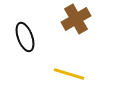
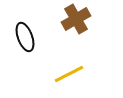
yellow line: rotated 44 degrees counterclockwise
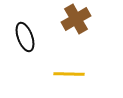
yellow line: rotated 28 degrees clockwise
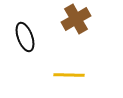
yellow line: moved 1 px down
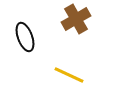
yellow line: rotated 24 degrees clockwise
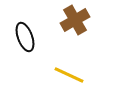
brown cross: moved 1 px left, 1 px down
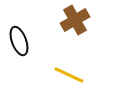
black ellipse: moved 6 px left, 4 px down
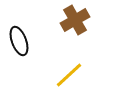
yellow line: rotated 68 degrees counterclockwise
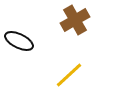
black ellipse: rotated 44 degrees counterclockwise
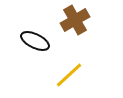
black ellipse: moved 16 px right
